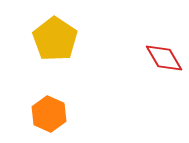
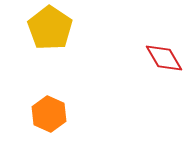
yellow pentagon: moved 5 px left, 11 px up
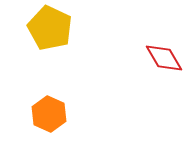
yellow pentagon: rotated 9 degrees counterclockwise
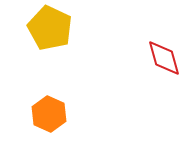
red diamond: rotated 15 degrees clockwise
